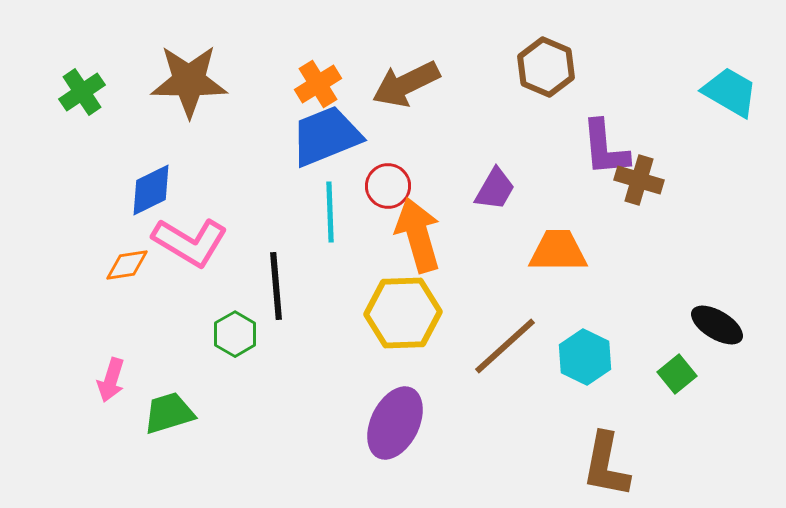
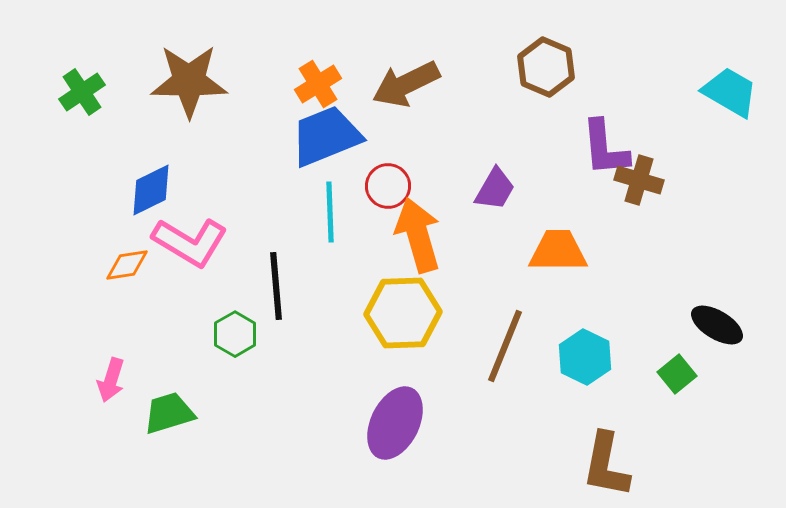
brown line: rotated 26 degrees counterclockwise
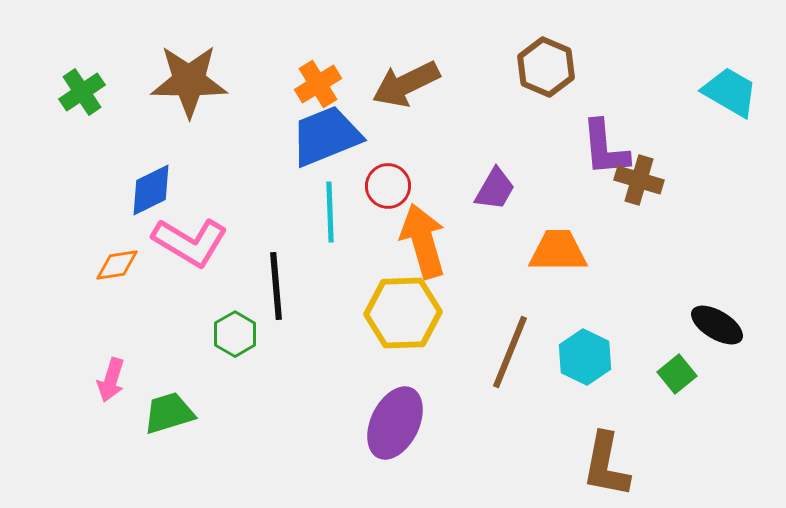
orange arrow: moved 5 px right, 6 px down
orange diamond: moved 10 px left
brown line: moved 5 px right, 6 px down
